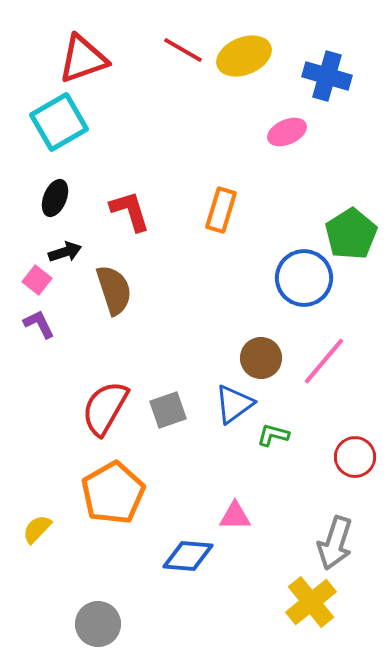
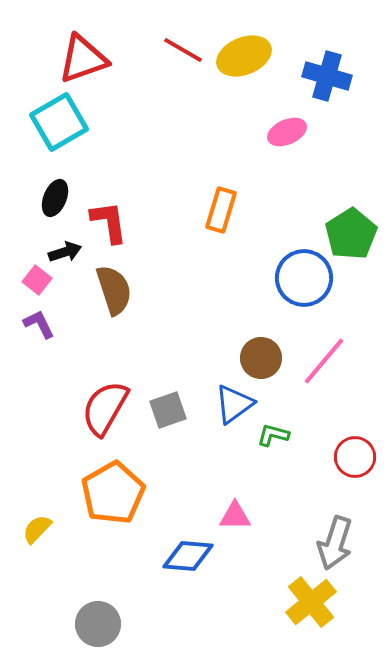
red L-shape: moved 21 px left, 11 px down; rotated 9 degrees clockwise
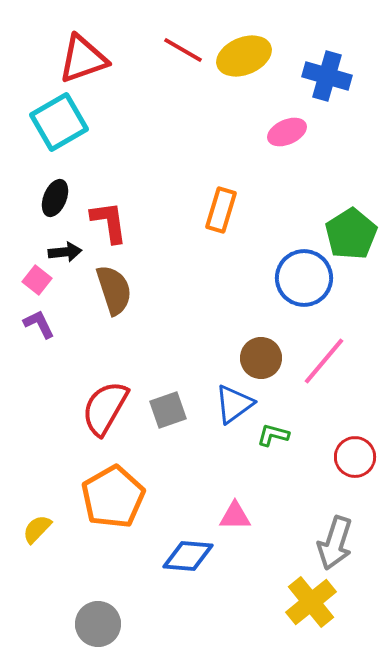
black arrow: rotated 12 degrees clockwise
orange pentagon: moved 4 px down
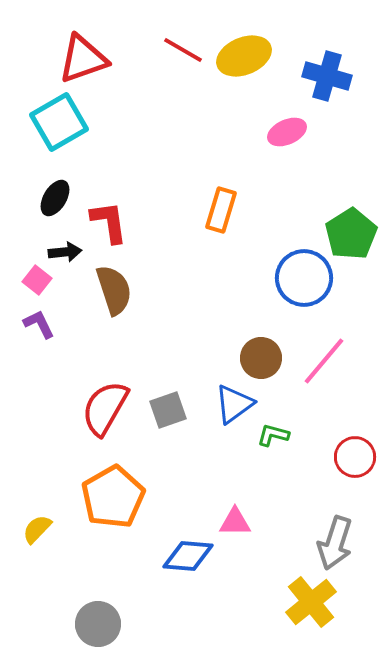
black ellipse: rotated 9 degrees clockwise
pink triangle: moved 6 px down
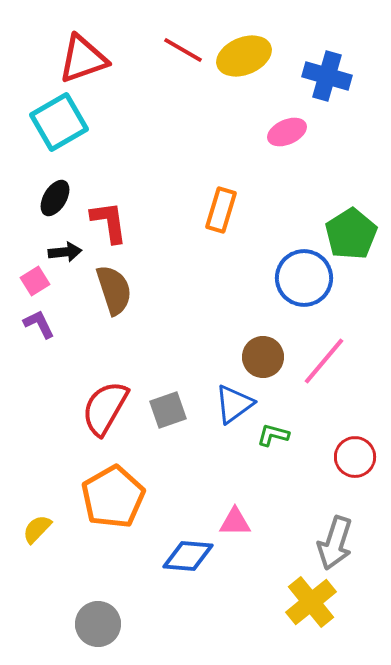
pink square: moved 2 px left, 1 px down; rotated 20 degrees clockwise
brown circle: moved 2 px right, 1 px up
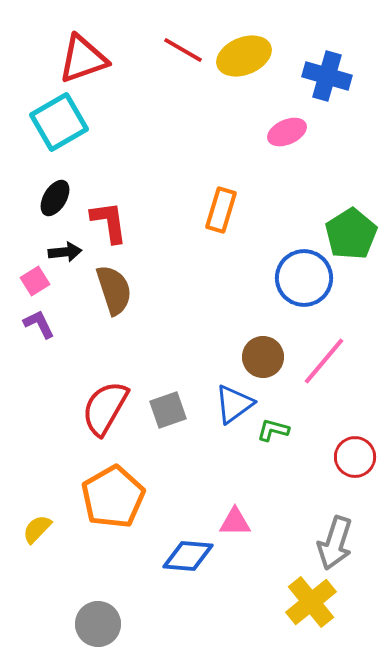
green L-shape: moved 5 px up
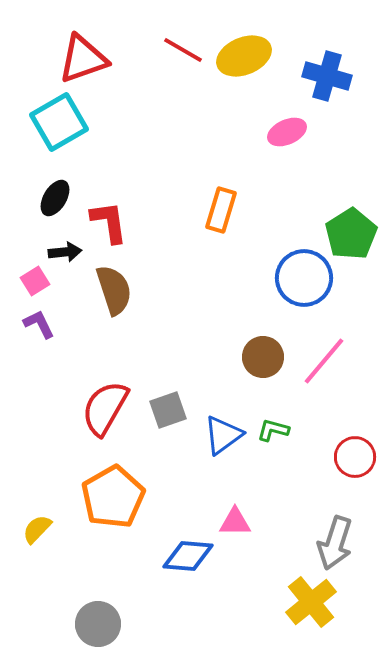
blue triangle: moved 11 px left, 31 px down
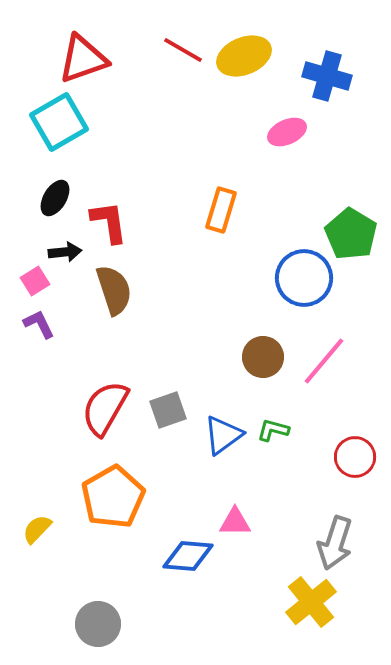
green pentagon: rotated 9 degrees counterclockwise
